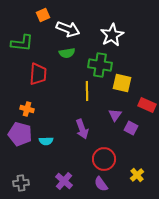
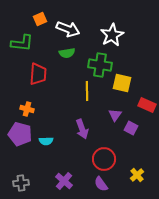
orange square: moved 3 px left, 4 px down
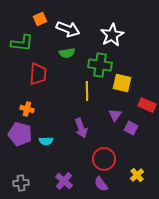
purple arrow: moved 1 px left, 1 px up
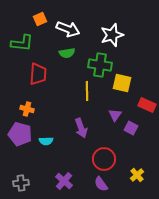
white star: rotated 10 degrees clockwise
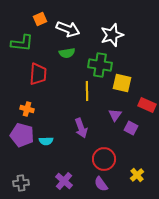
purple pentagon: moved 2 px right, 1 px down
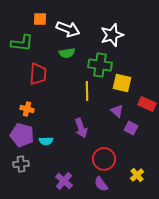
orange square: rotated 24 degrees clockwise
red rectangle: moved 1 px up
purple triangle: moved 2 px right, 4 px up; rotated 24 degrees counterclockwise
gray cross: moved 19 px up
